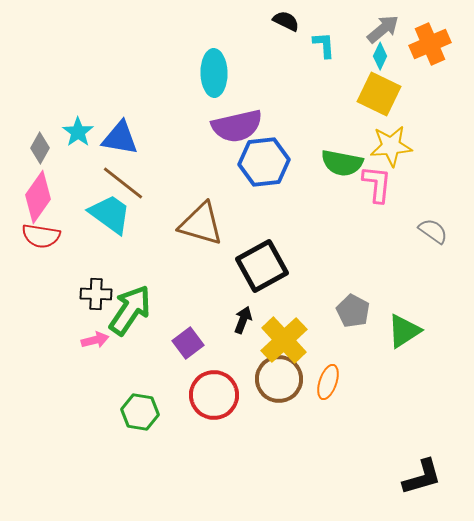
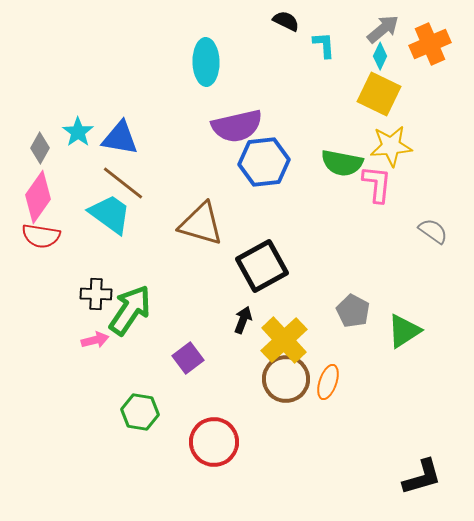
cyan ellipse: moved 8 px left, 11 px up
purple square: moved 15 px down
brown circle: moved 7 px right
red circle: moved 47 px down
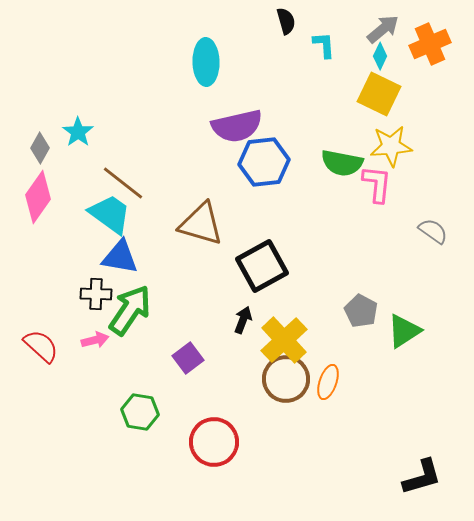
black semicircle: rotated 48 degrees clockwise
blue triangle: moved 119 px down
red semicircle: moved 110 px down; rotated 147 degrees counterclockwise
gray pentagon: moved 8 px right
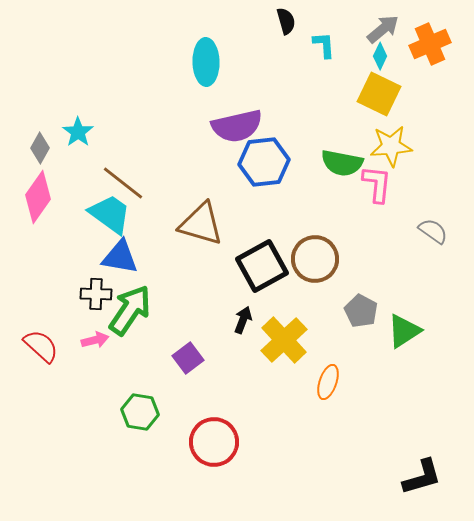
brown circle: moved 29 px right, 120 px up
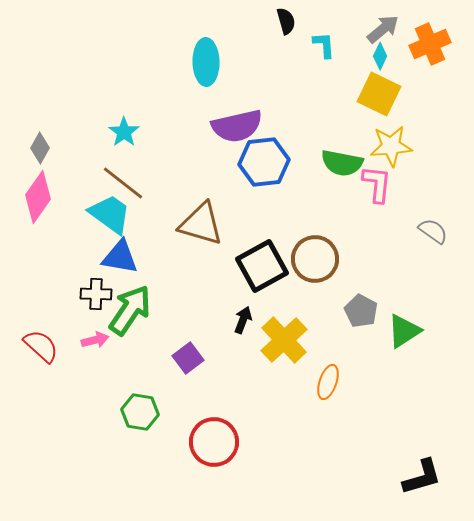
cyan star: moved 46 px right
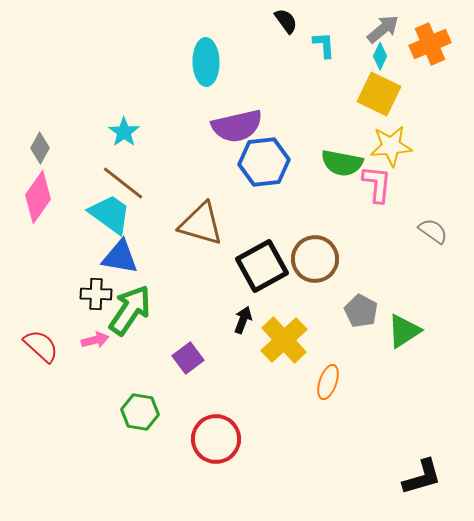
black semicircle: rotated 20 degrees counterclockwise
red circle: moved 2 px right, 3 px up
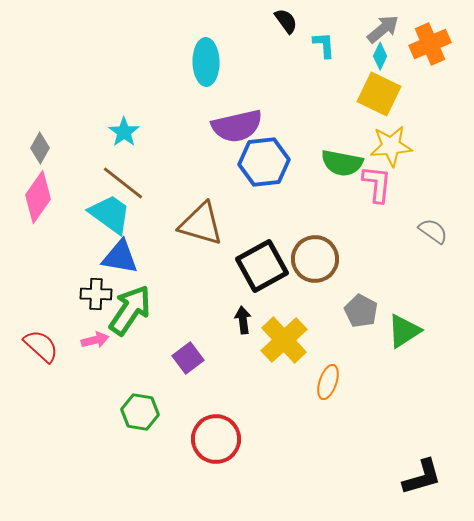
black arrow: rotated 28 degrees counterclockwise
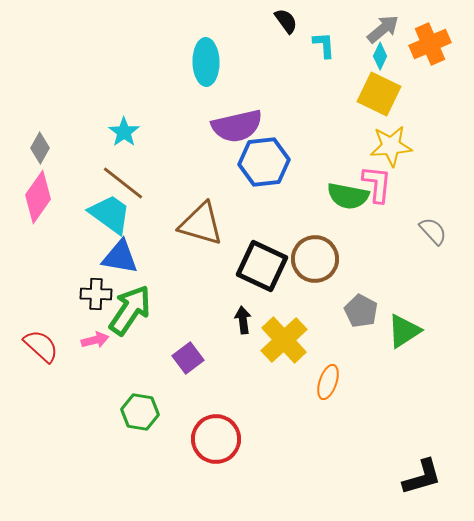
green semicircle: moved 6 px right, 33 px down
gray semicircle: rotated 12 degrees clockwise
black square: rotated 36 degrees counterclockwise
